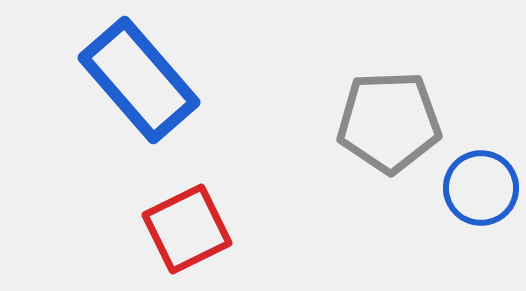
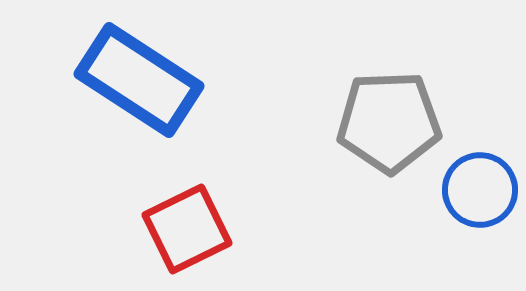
blue rectangle: rotated 16 degrees counterclockwise
blue circle: moved 1 px left, 2 px down
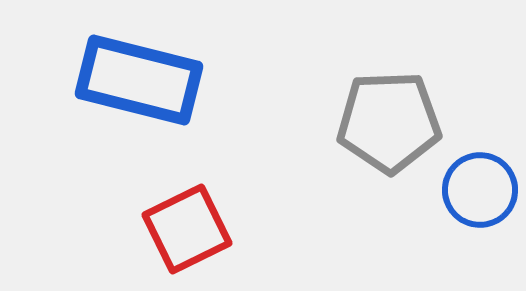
blue rectangle: rotated 19 degrees counterclockwise
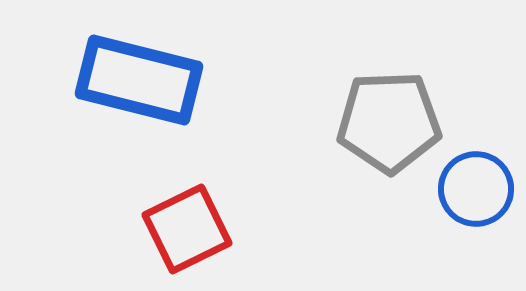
blue circle: moved 4 px left, 1 px up
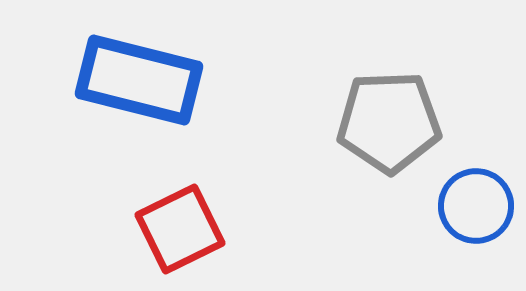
blue circle: moved 17 px down
red square: moved 7 px left
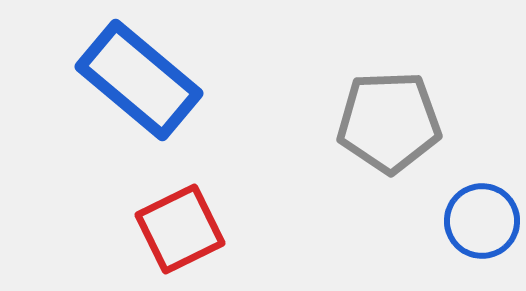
blue rectangle: rotated 26 degrees clockwise
blue circle: moved 6 px right, 15 px down
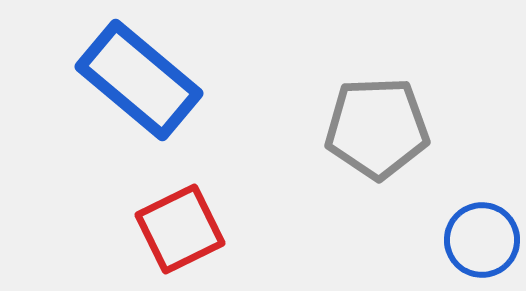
gray pentagon: moved 12 px left, 6 px down
blue circle: moved 19 px down
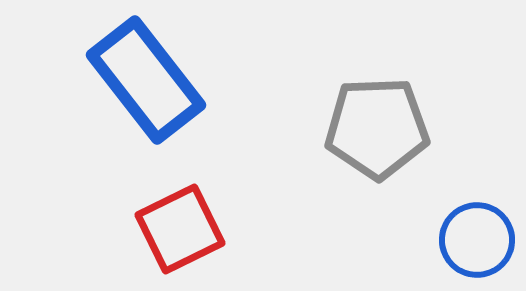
blue rectangle: moved 7 px right; rotated 12 degrees clockwise
blue circle: moved 5 px left
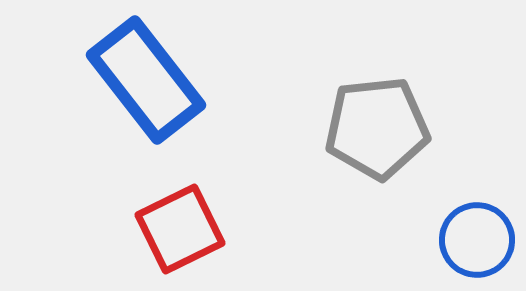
gray pentagon: rotated 4 degrees counterclockwise
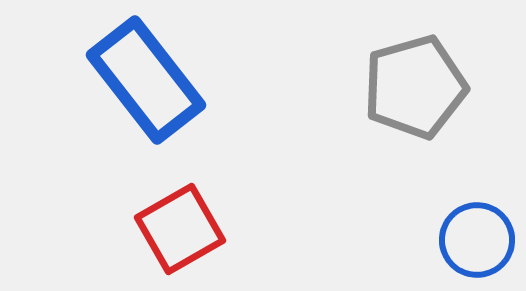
gray pentagon: moved 38 px right, 41 px up; rotated 10 degrees counterclockwise
red square: rotated 4 degrees counterclockwise
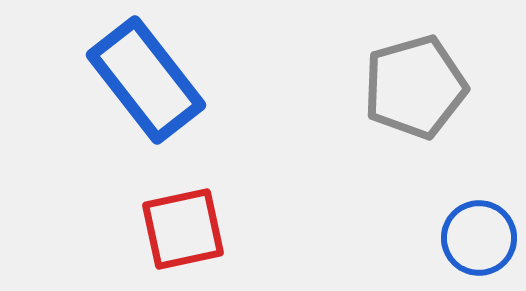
red square: moved 3 px right; rotated 18 degrees clockwise
blue circle: moved 2 px right, 2 px up
